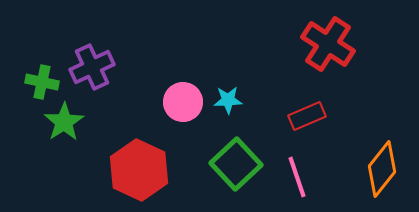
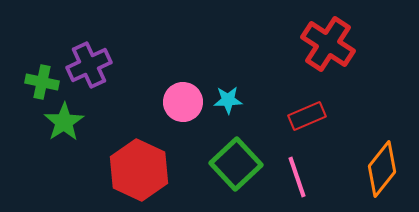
purple cross: moved 3 px left, 2 px up
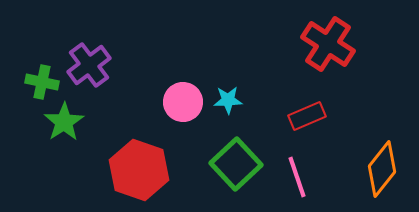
purple cross: rotated 12 degrees counterclockwise
red hexagon: rotated 6 degrees counterclockwise
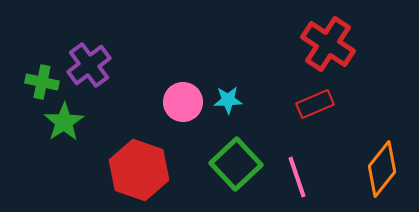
red rectangle: moved 8 px right, 12 px up
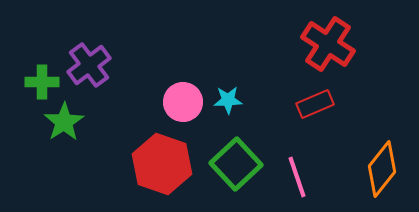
green cross: rotated 12 degrees counterclockwise
red hexagon: moved 23 px right, 6 px up
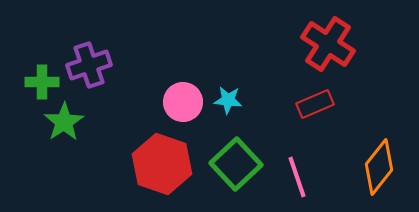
purple cross: rotated 18 degrees clockwise
cyan star: rotated 8 degrees clockwise
orange diamond: moved 3 px left, 2 px up
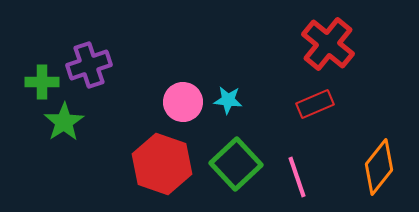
red cross: rotated 6 degrees clockwise
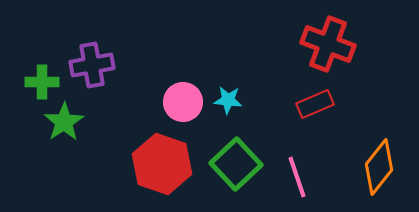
red cross: rotated 18 degrees counterclockwise
purple cross: moved 3 px right; rotated 9 degrees clockwise
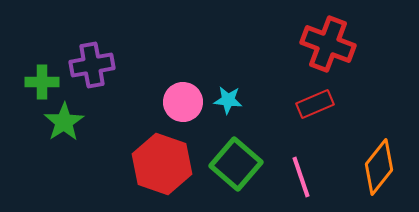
green square: rotated 6 degrees counterclockwise
pink line: moved 4 px right
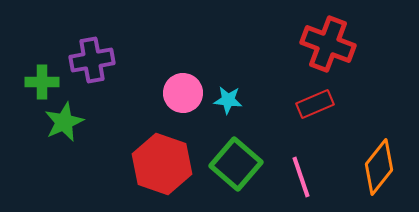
purple cross: moved 5 px up
pink circle: moved 9 px up
green star: rotated 9 degrees clockwise
